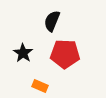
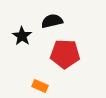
black semicircle: rotated 55 degrees clockwise
black star: moved 1 px left, 17 px up
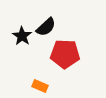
black semicircle: moved 6 px left, 6 px down; rotated 150 degrees clockwise
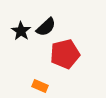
black star: moved 1 px left, 5 px up
red pentagon: rotated 16 degrees counterclockwise
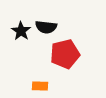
black semicircle: rotated 50 degrees clockwise
orange rectangle: rotated 21 degrees counterclockwise
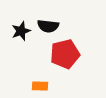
black semicircle: moved 2 px right, 1 px up
black star: rotated 18 degrees clockwise
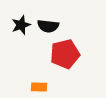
black star: moved 6 px up
orange rectangle: moved 1 px left, 1 px down
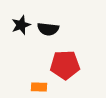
black semicircle: moved 3 px down
red pentagon: moved 11 px down; rotated 12 degrees clockwise
